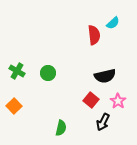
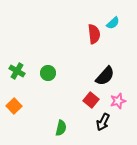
red semicircle: moved 1 px up
black semicircle: rotated 35 degrees counterclockwise
pink star: rotated 21 degrees clockwise
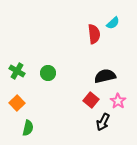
black semicircle: rotated 145 degrees counterclockwise
pink star: rotated 21 degrees counterclockwise
orange square: moved 3 px right, 3 px up
green semicircle: moved 33 px left
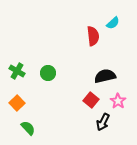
red semicircle: moved 1 px left, 2 px down
green semicircle: rotated 56 degrees counterclockwise
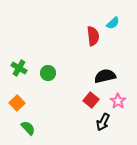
green cross: moved 2 px right, 3 px up
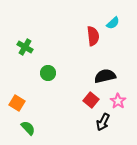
green cross: moved 6 px right, 21 px up
orange square: rotated 14 degrees counterclockwise
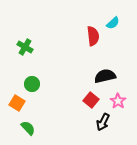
green circle: moved 16 px left, 11 px down
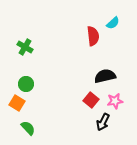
green circle: moved 6 px left
pink star: moved 3 px left; rotated 28 degrees clockwise
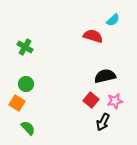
cyan semicircle: moved 3 px up
red semicircle: rotated 66 degrees counterclockwise
